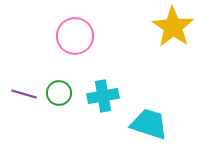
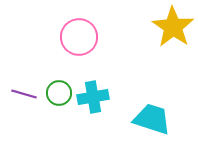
pink circle: moved 4 px right, 1 px down
cyan cross: moved 10 px left, 1 px down
cyan trapezoid: moved 3 px right, 5 px up
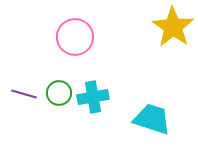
pink circle: moved 4 px left
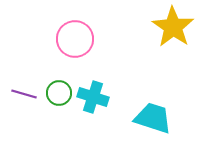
pink circle: moved 2 px down
cyan cross: rotated 28 degrees clockwise
cyan trapezoid: moved 1 px right, 1 px up
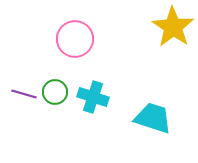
green circle: moved 4 px left, 1 px up
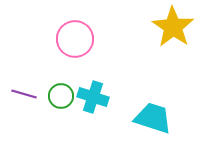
green circle: moved 6 px right, 4 px down
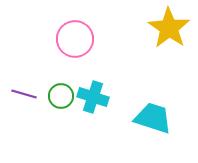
yellow star: moved 4 px left, 1 px down
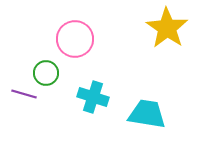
yellow star: moved 2 px left
green circle: moved 15 px left, 23 px up
cyan trapezoid: moved 6 px left, 4 px up; rotated 9 degrees counterclockwise
